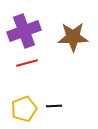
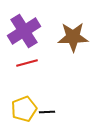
purple cross: rotated 12 degrees counterclockwise
black line: moved 7 px left, 6 px down
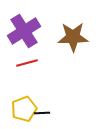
black line: moved 5 px left, 1 px down
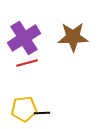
purple cross: moved 7 px down
yellow pentagon: rotated 15 degrees clockwise
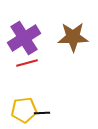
yellow pentagon: moved 1 px down
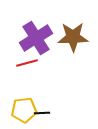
purple cross: moved 12 px right
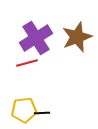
brown star: moved 4 px right; rotated 20 degrees counterclockwise
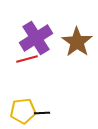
brown star: moved 5 px down; rotated 16 degrees counterclockwise
red line: moved 4 px up
yellow pentagon: moved 1 px left, 1 px down
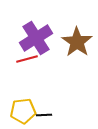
black line: moved 2 px right, 2 px down
